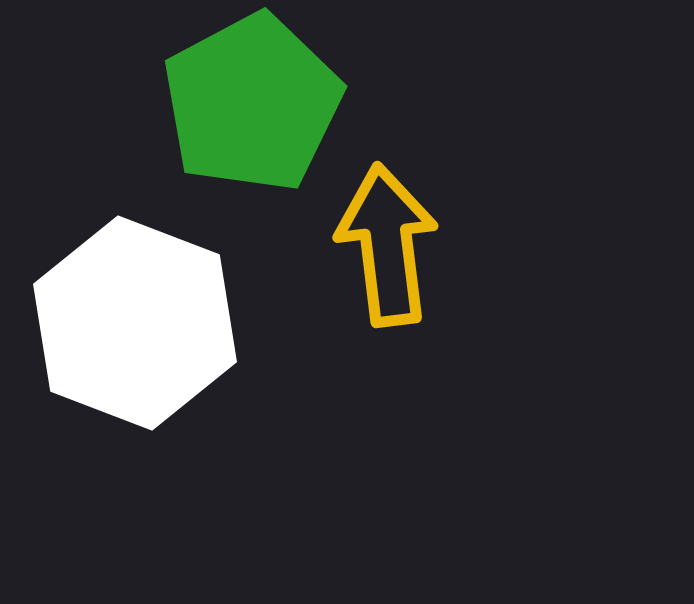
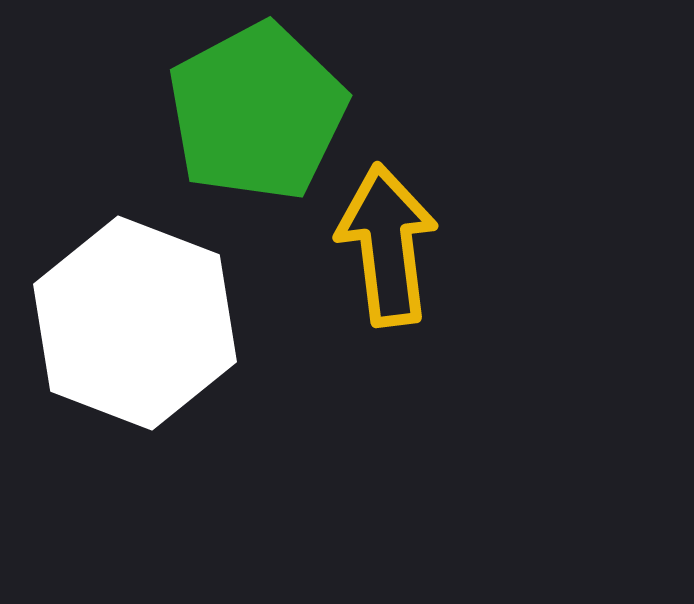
green pentagon: moved 5 px right, 9 px down
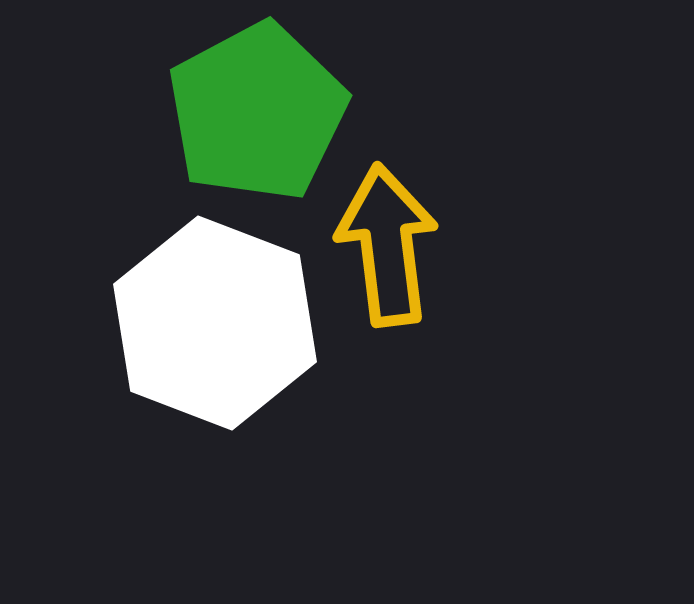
white hexagon: moved 80 px right
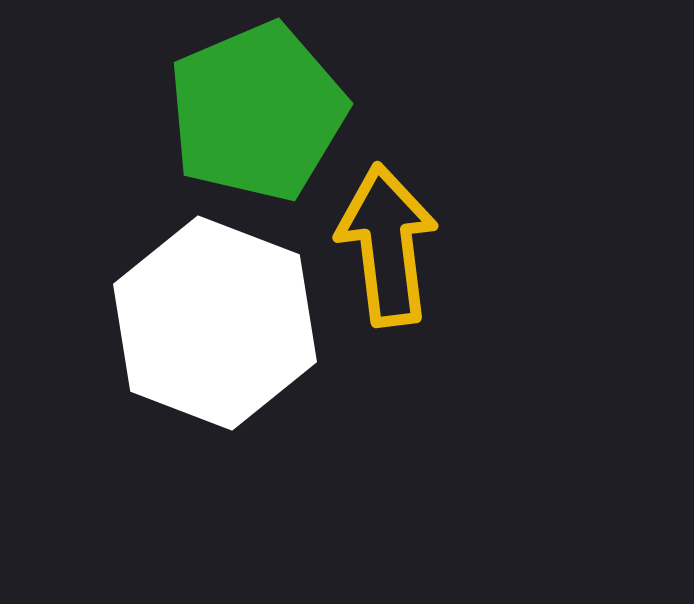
green pentagon: rotated 5 degrees clockwise
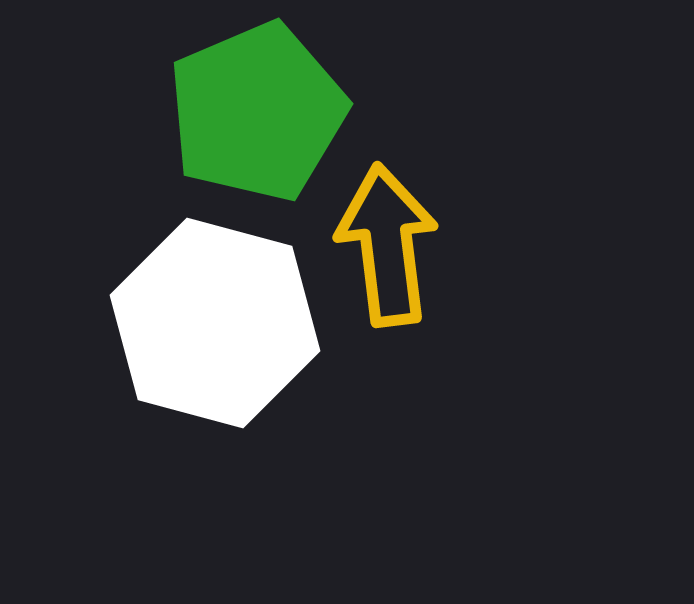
white hexagon: rotated 6 degrees counterclockwise
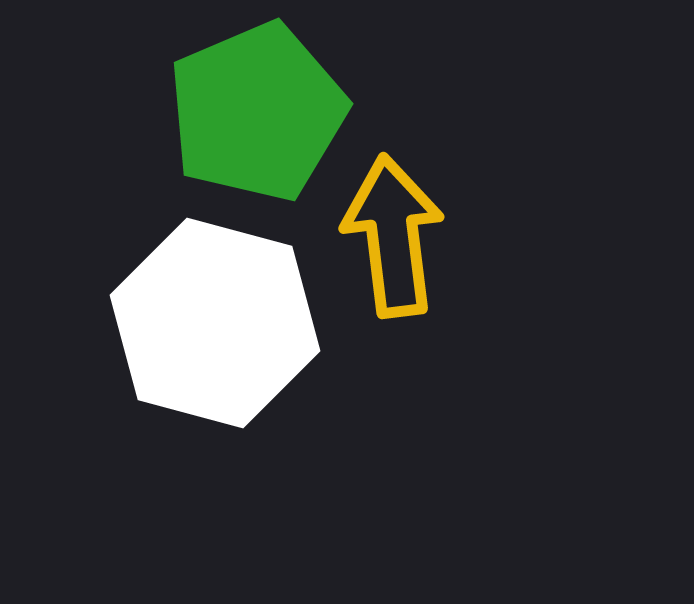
yellow arrow: moved 6 px right, 9 px up
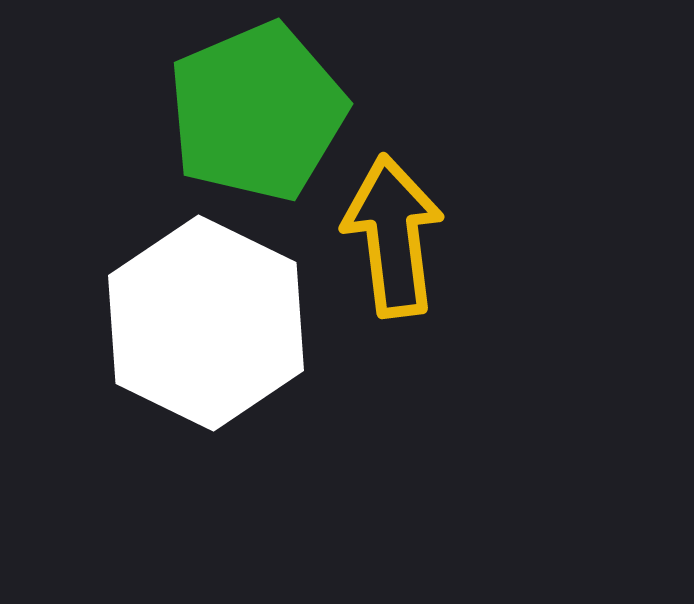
white hexagon: moved 9 px left; rotated 11 degrees clockwise
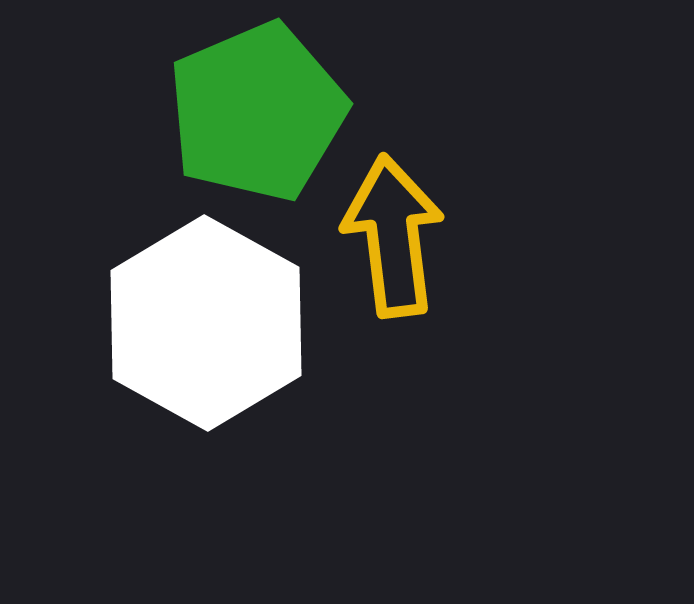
white hexagon: rotated 3 degrees clockwise
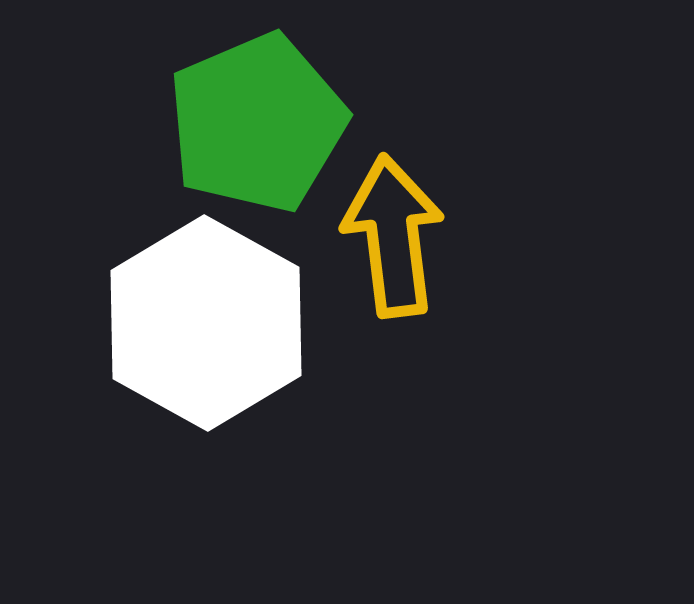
green pentagon: moved 11 px down
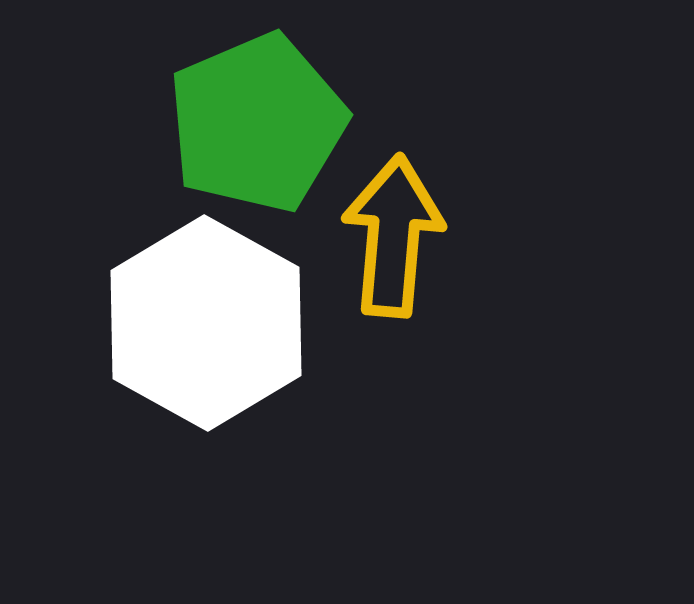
yellow arrow: rotated 12 degrees clockwise
